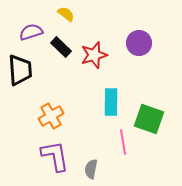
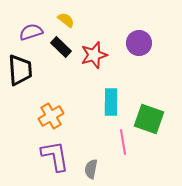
yellow semicircle: moved 6 px down
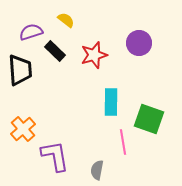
black rectangle: moved 6 px left, 4 px down
orange cross: moved 28 px left, 13 px down; rotated 10 degrees counterclockwise
gray semicircle: moved 6 px right, 1 px down
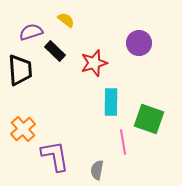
red star: moved 8 px down
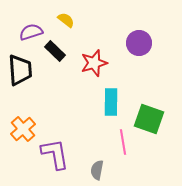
purple L-shape: moved 2 px up
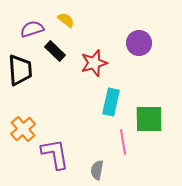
purple semicircle: moved 1 px right, 3 px up
cyan rectangle: rotated 12 degrees clockwise
green square: rotated 20 degrees counterclockwise
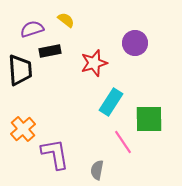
purple circle: moved 4 px left
black rectangle: moved 5 px left; rotated 55 degrees counterclockwise
cyan rectangle: rotated 20 degrees clockwise
pink line: rotated 25 degrees counterclockwise
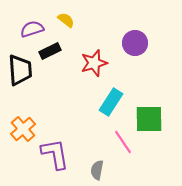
black rectangle: rotated 15 degrees counterclockwise
